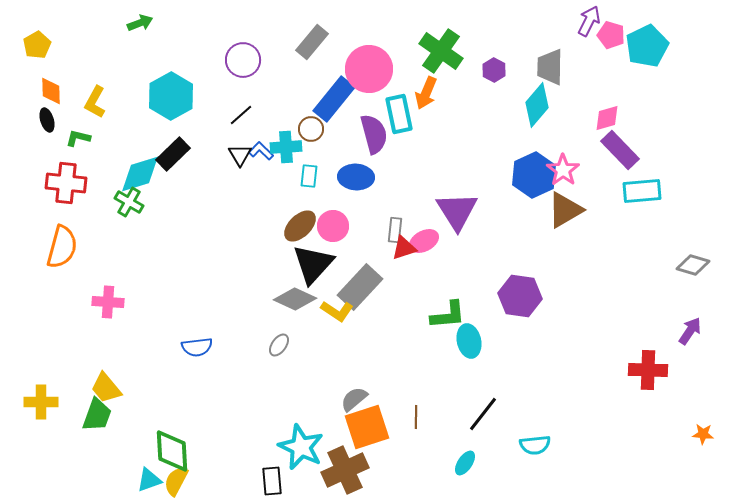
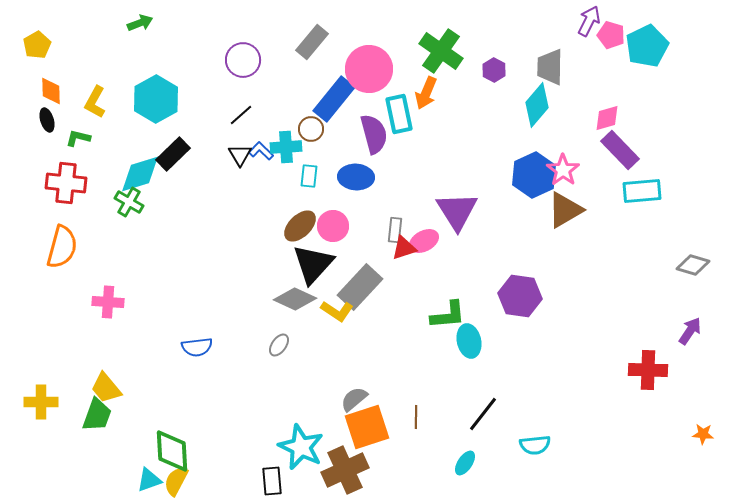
cyan hexagon at (171, 96): moved 15 px left, 3 px down
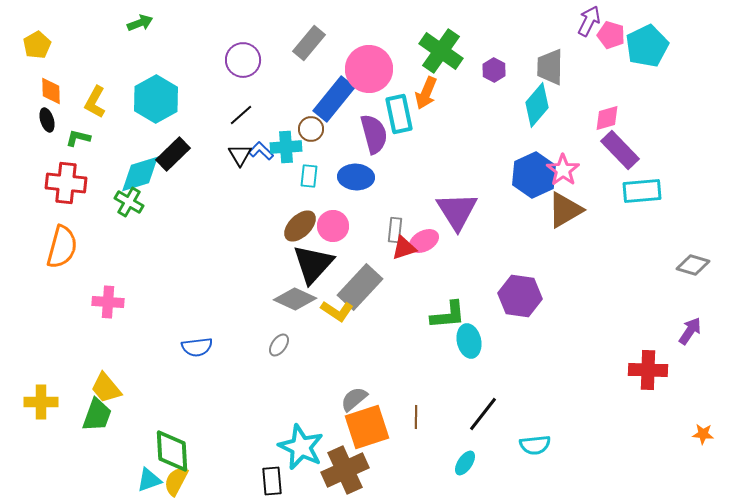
gray rectangle at (312, 42): moved 3 px left, 1 px down
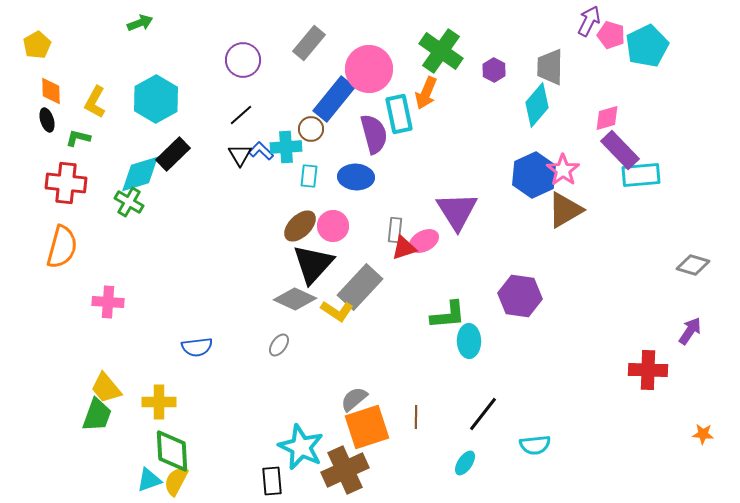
cyan rectangle at (642, 191): moved 1 px left, 16 px up
cyan ellipse at (469, 341): rotated 12 degrees clockwise
yellow cross at (41, 402): moved 118 px right
